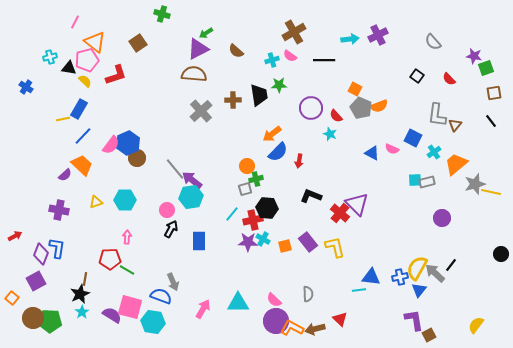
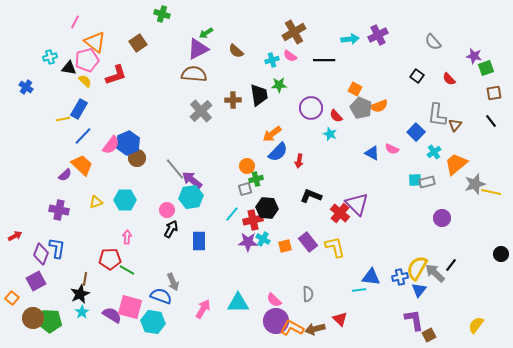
blue square at (413, 138): moved 3 px right, 6 px up; rotated 18 degrees clockwise
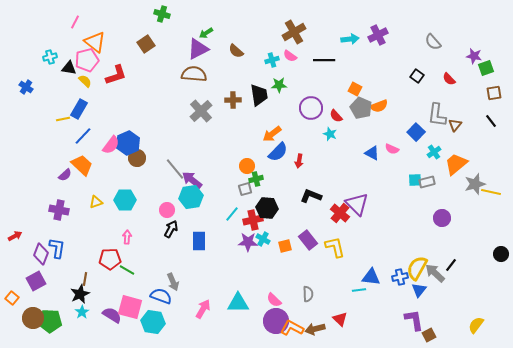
brown square at (138, 43): moved 8 px right, 1 px down
purple rectangle at (308, 242): moved 2 px up
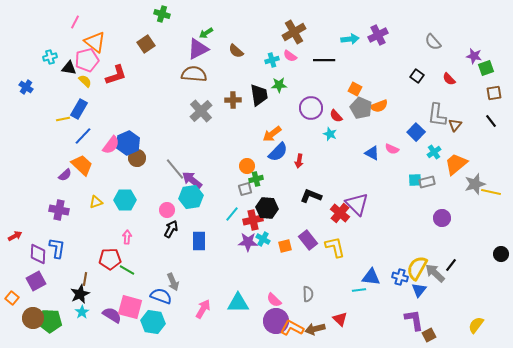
purple diamond at (41, 254): moved 3 px left; rotated 20 degrees counterclockwise
blue cross at (400, 277): rotated 28 degrees clockwise
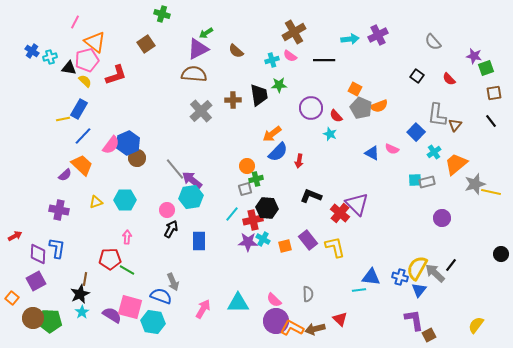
blue cross at (26, 87): moved 6 px right, 36 px up
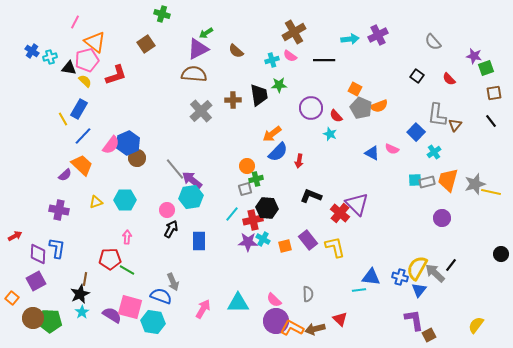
yellow line at (63, 119): rotated 72 degrees clockwise
orange trapezoid at (456, 164): moved 8 px left, 16 px down; rotated 35 degrees counterclockwise
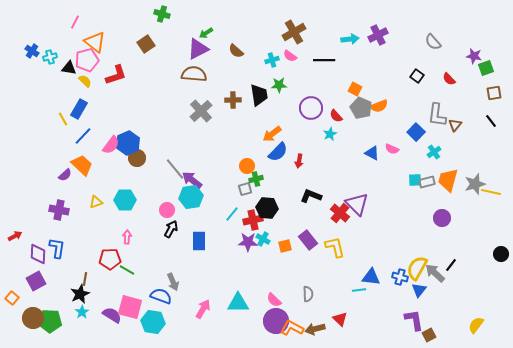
cyan star at (330, 134): rotated 24 degrees clockwise
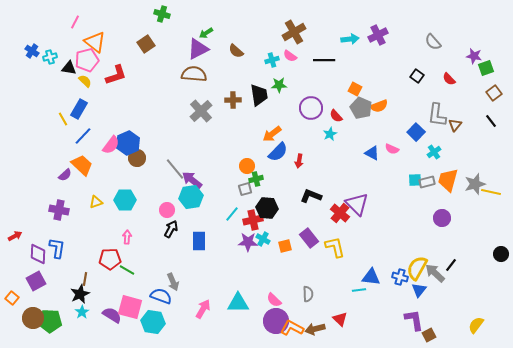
brown square at (494, 93): rotated 28 degrees counterclockwise
purple rectangle at (308, 240): moved 1 px right, 2 px up
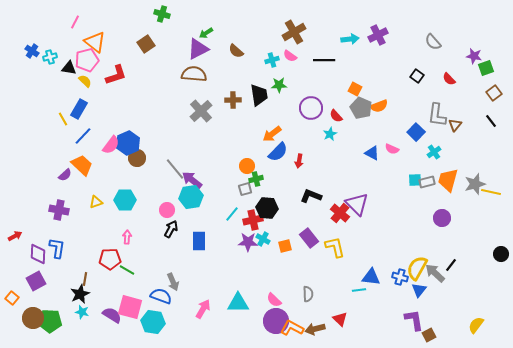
cyan star at (82, 312): rotated 24 degrees counterclockwise
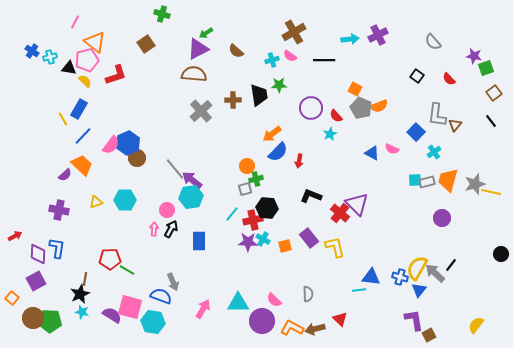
pink arrow at (127, 237): moved 27 px right, 8 px up
purple circle at (276, 321): moved 14 px left
